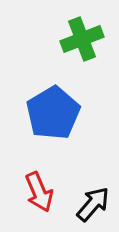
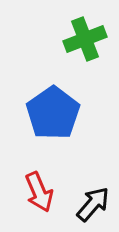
green cross: moved 3 px right
blue pentagon: rotated 4 degrees counterclockwise
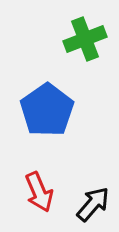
blue pentagon: moved 6 px left, 3 px up
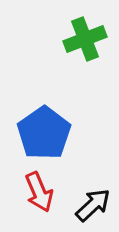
blue pentagon: moved 3 px left, 23 px down
black arrow: moved 1 px down; rotated 6 degrees clockwise
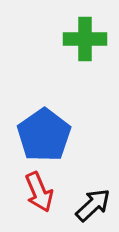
green cross: rotated 21 degrees clockwise
blue pentagon: moved 2 px down
